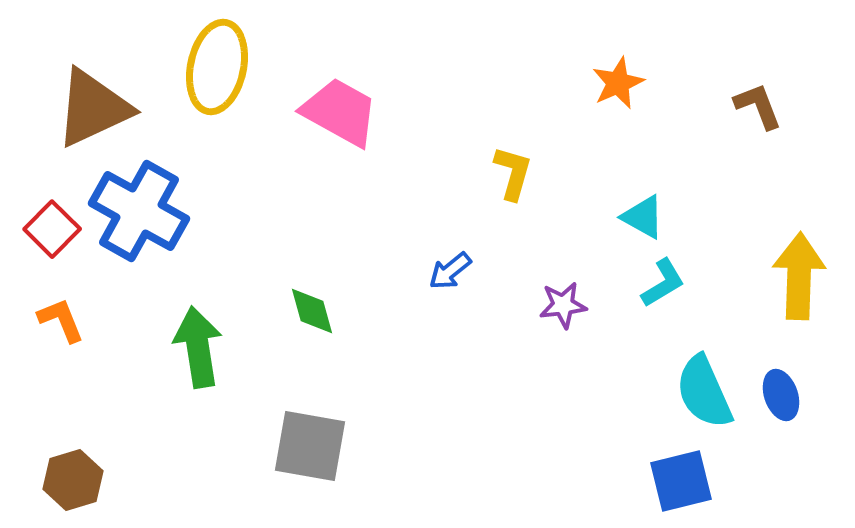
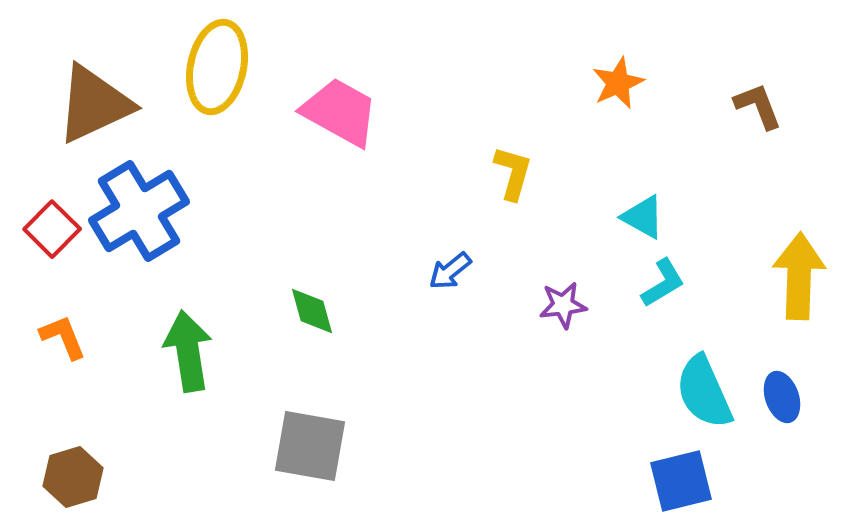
brown triangle: moved 1 px right, 4 px up
blue cross: rotated 30 degrees clockwise
orange L-shape: moved 2 px right, 17 px down
green arrow: moved 10 px left, 4 px down
blue ellipse: moved 1 px right, 2 px down
brown hexagon: moved 3 px up
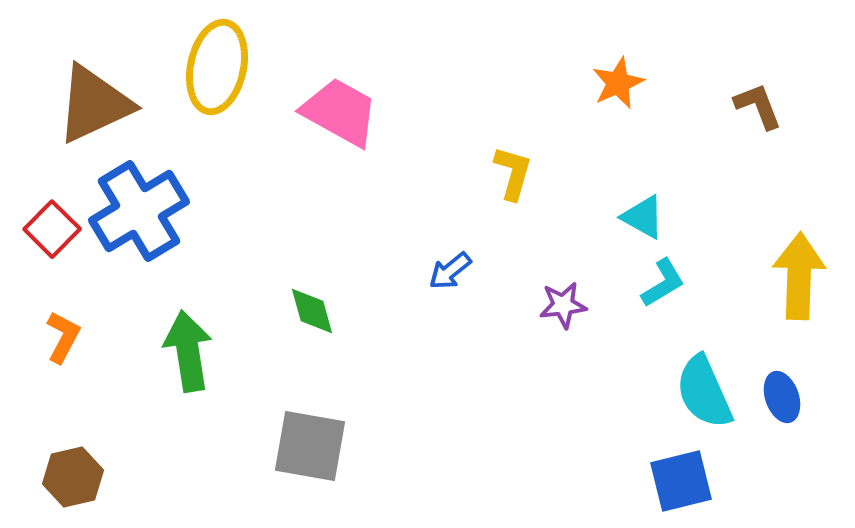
orange L-shape: rotated 50 degrees clockwise
brown hexagon: rotated 4 degrees clockwise
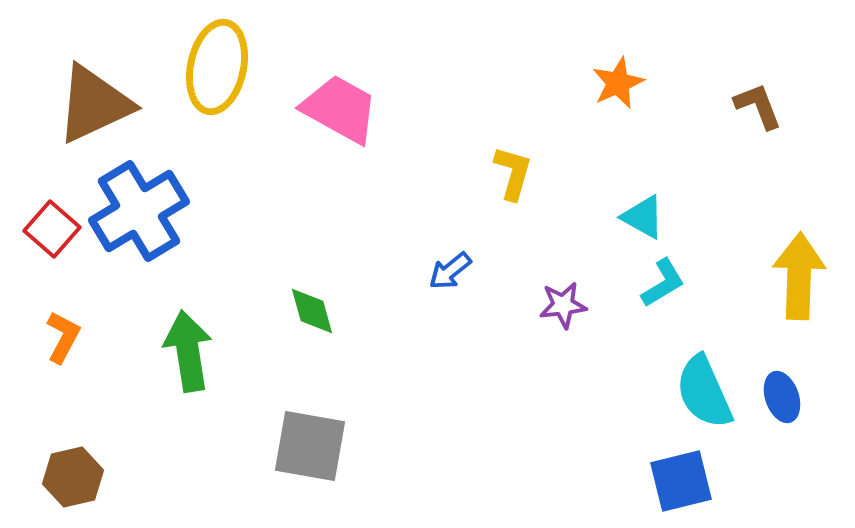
pink trapezoid: moved 3 px up
red square: rotated 4 degrees counterclockwise
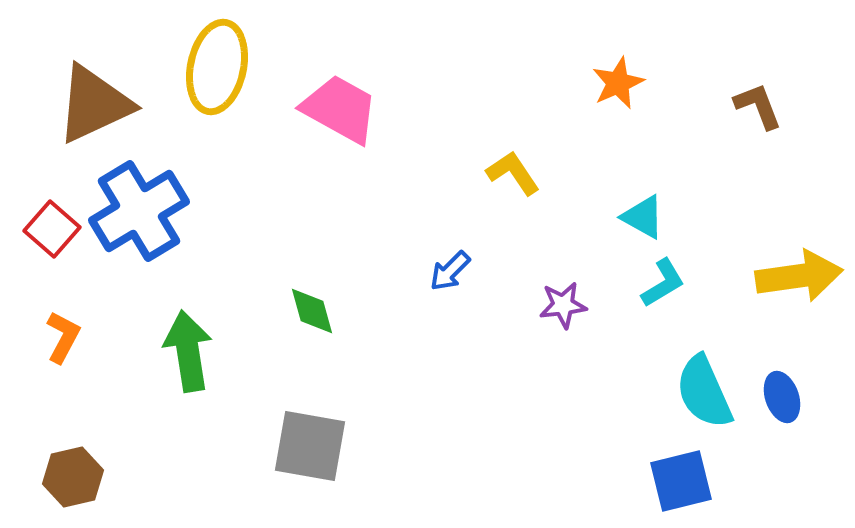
yellow L-shape: rotated 50 degrees counterclockwise
blue arrow: rotated 6 degrees counterclockwise
yellow arrow: rotated 80 degrees clockwise
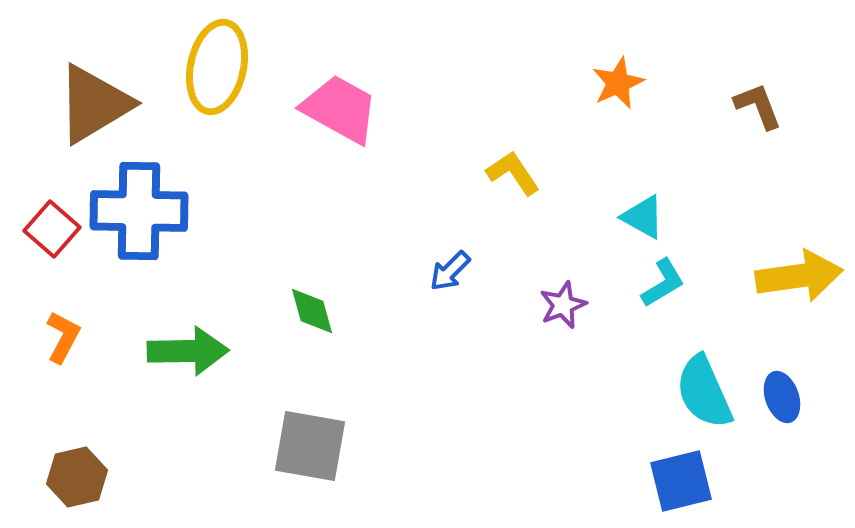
brown triangle: rotated 6 degrees counterclockwise
blue cross: rotated 32 degrees clockwise
purple star: rotated 15 degrees counterclockwise
green arrow: rotated 98 degrees clockwise
brown hexagon: moved 4 px right
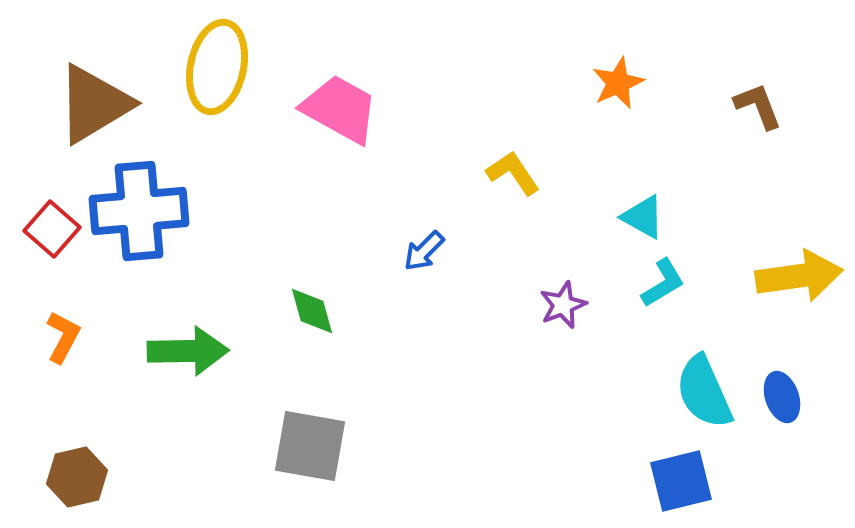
blue cross: rotated 6 degrees counterclockwise
blue arrow: moved 26 px left, 20 px up
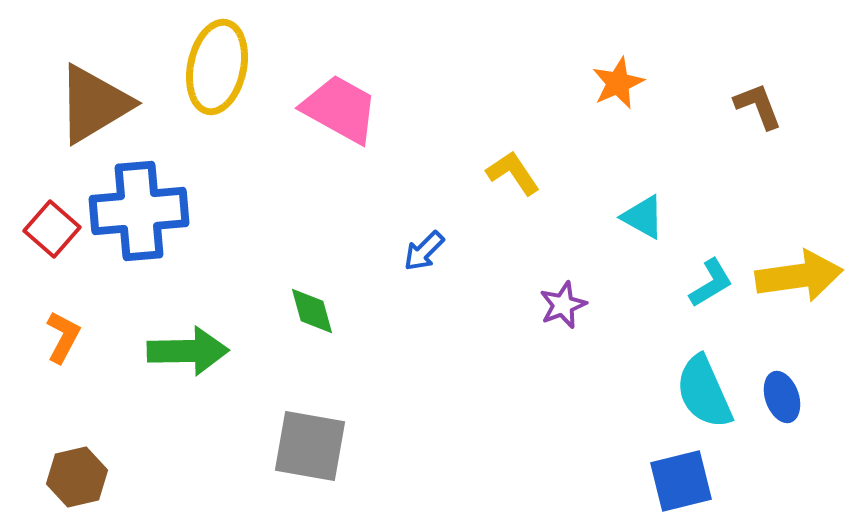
cyan L-shape: moved 48 px right
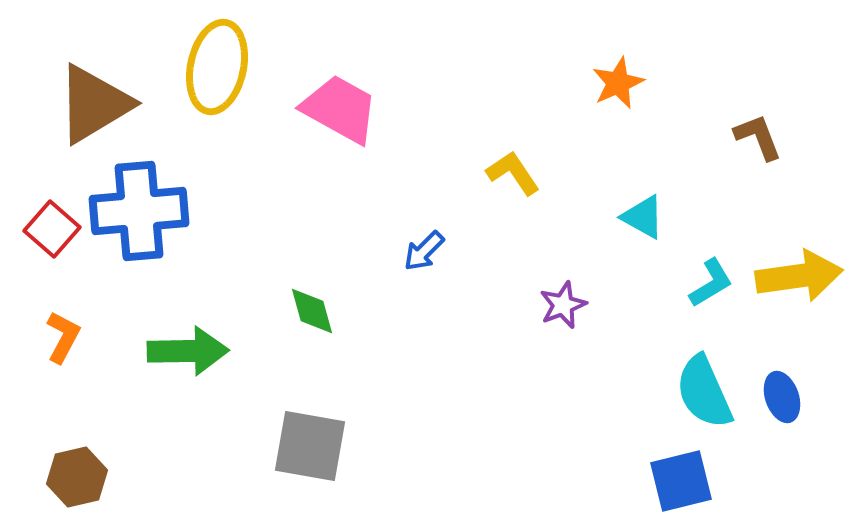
brown L-shape: moved 31 px down
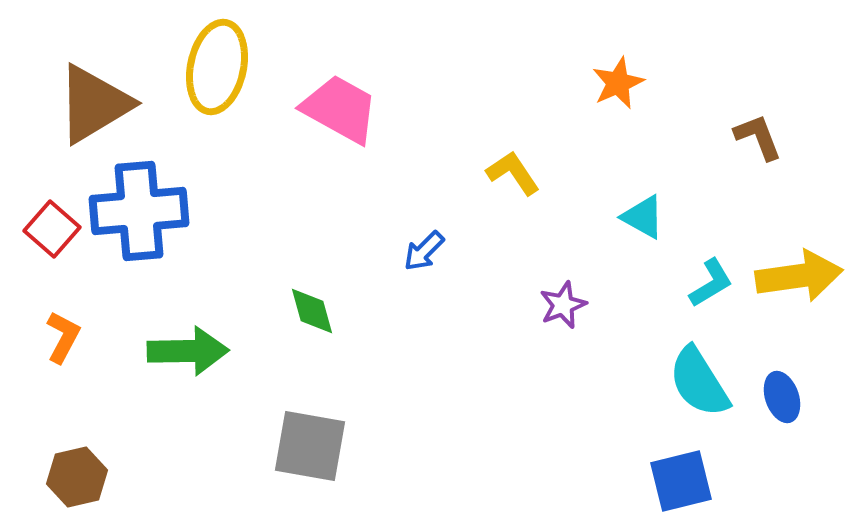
cyan semicircle: moved 5 px left, 10 px up; rotated 8 degrees counterclockwise
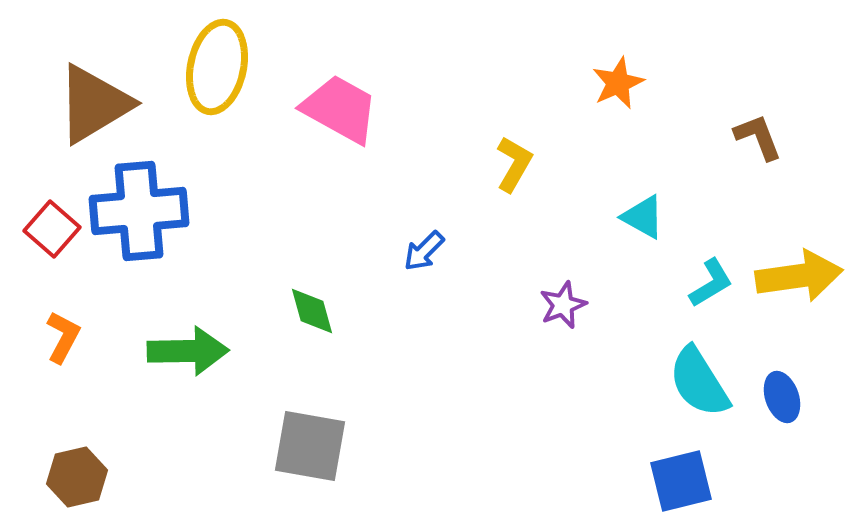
yellow L-shape: moved 1 px right, 9 px up; rotated 64 degrees clockwise
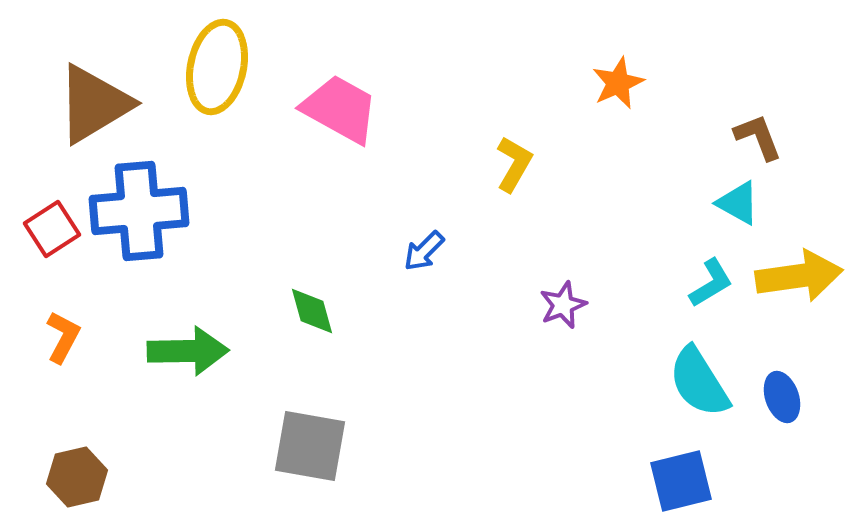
cyan triangle: moved 95 px right, 14 px up
red square: rotated 16 degrees clockwise
